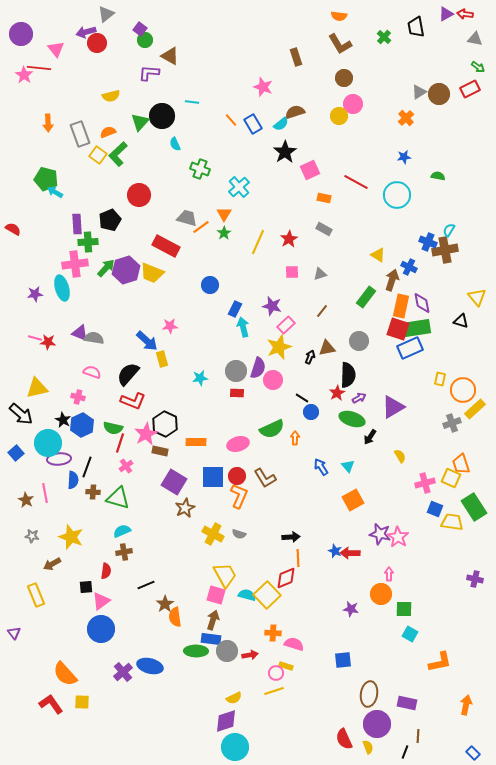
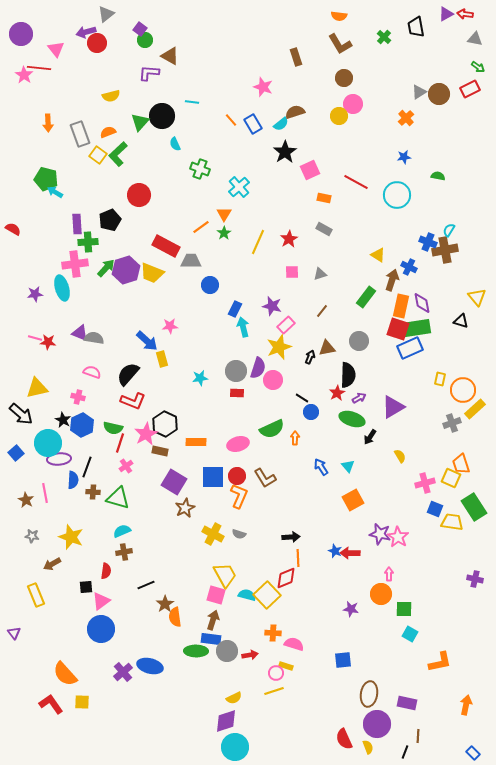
gray trapezoid at (187, 218): moved 4 px right, 43 px down; rotated 15 degrees counterclockwise
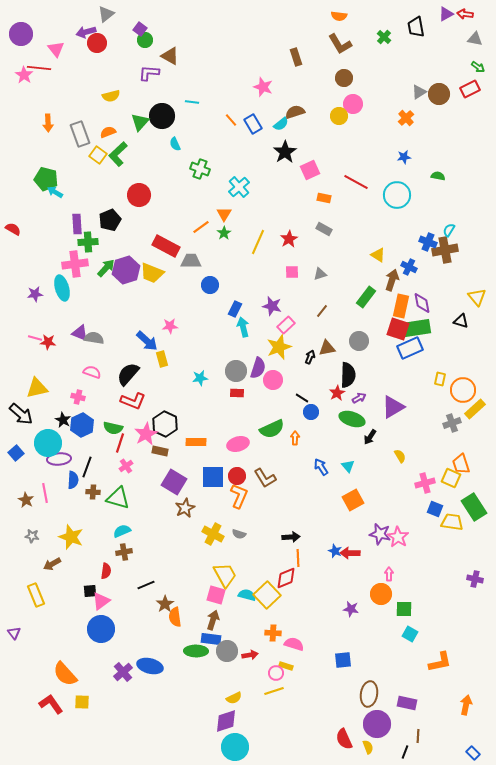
black square at (86, 587): moved 4 px right, 4 px down
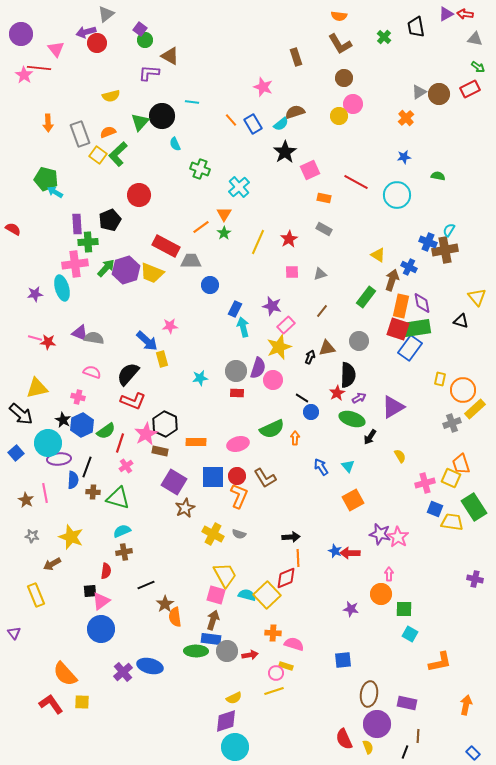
blue rectangle at (410, 348): rotated 30 degrees counterclockwise
green semicircle at (113, 428): moved 7 px left, 3 px down; rotated 48 degrees counterclockwise
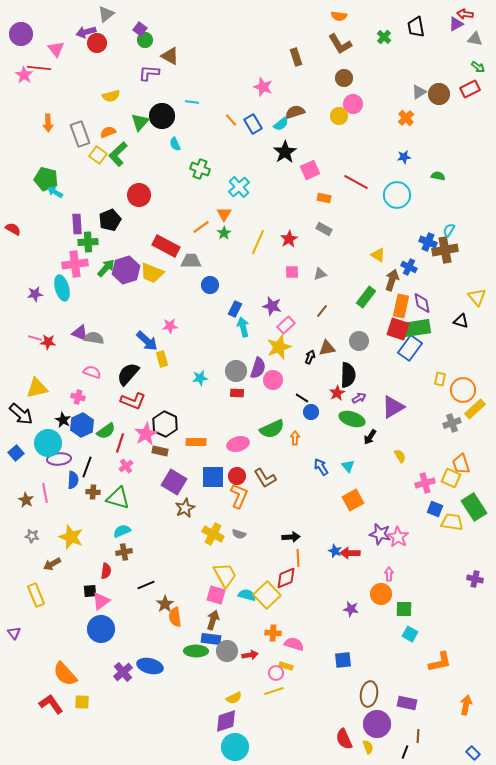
purple triangle at (446, 14): moved 10 px right, 10 px down
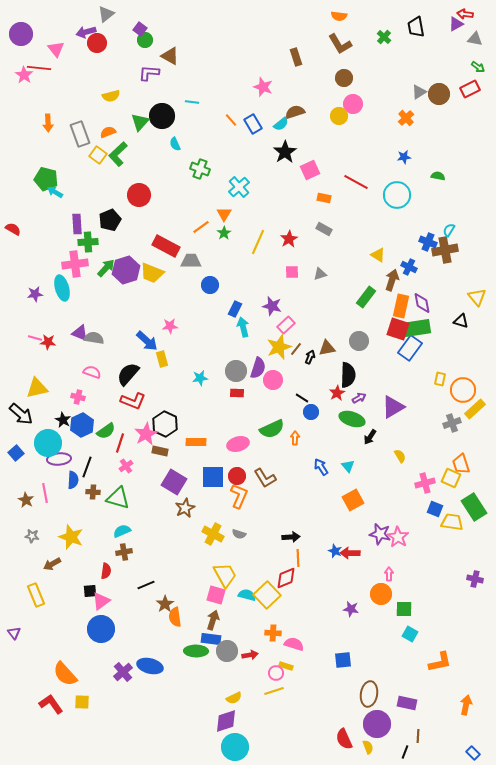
brown line at (322, 311): moved 26 px left, 38 px down
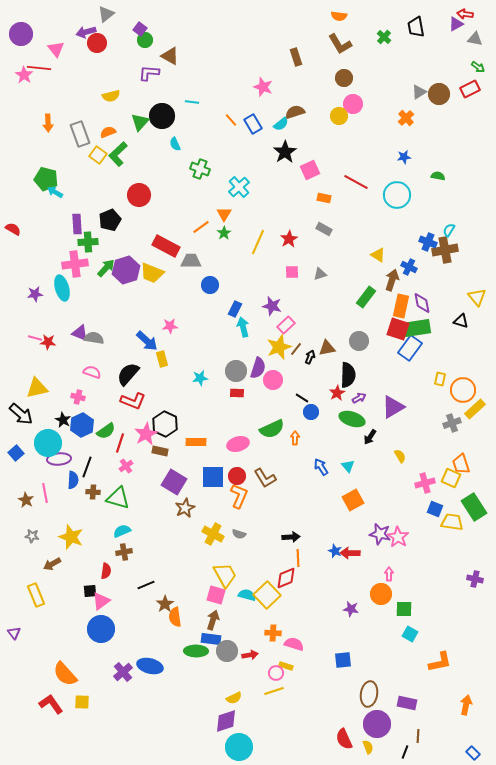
cyan circle at (235, 747): moved 4 px right
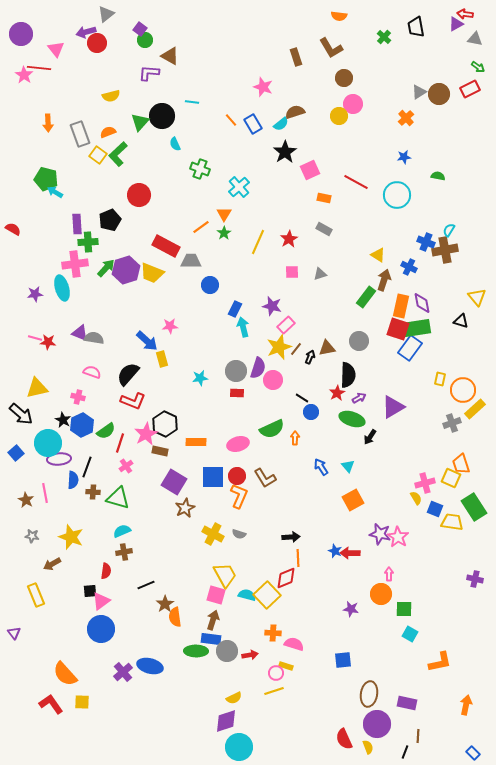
brown L-shape at (340, 44): moved 9 px left, 4 px down
blue cross at (428, 242): moved 2 px left
brown arrow at (392, 280): moved 8 px left
yellow semicircle at (400, 456): moved 16 px right, 42 px down
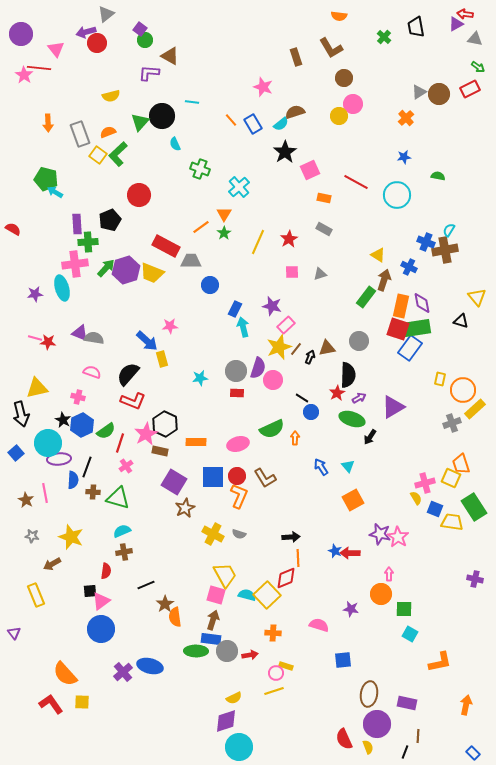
black arrow at (21, 414): rotated 35 degrees clockwise
pink semicircle at (294, 644): moved 25 px right, 19 px up
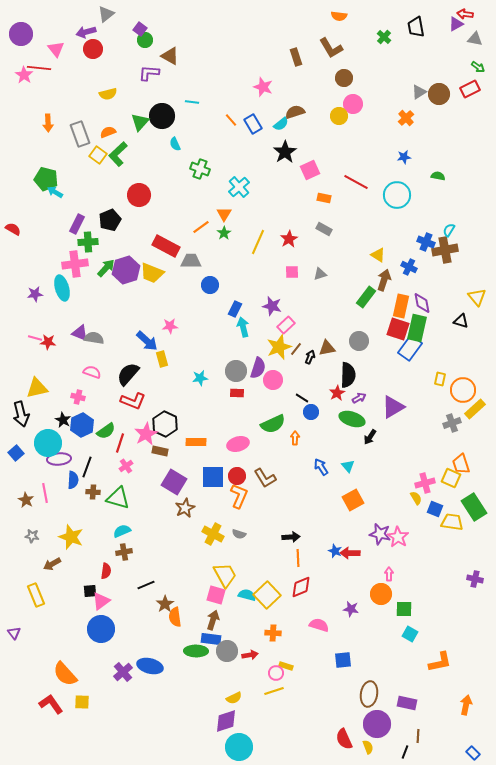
red circle at (97, 43): moved 4 px left, 6 px down
yellow semicircle at (111, 96): moved 3 px left, 2 px up
purple rectangle at (77, 224): rotated 30 degrees clockwise
green rectangle at (417, 328): rotated 68 degrees counterclockwise
green semicircle at (272, 429): moved 1 px right, 5 px up
red diamond at (286, 578): moved 15 px right, 9 px down
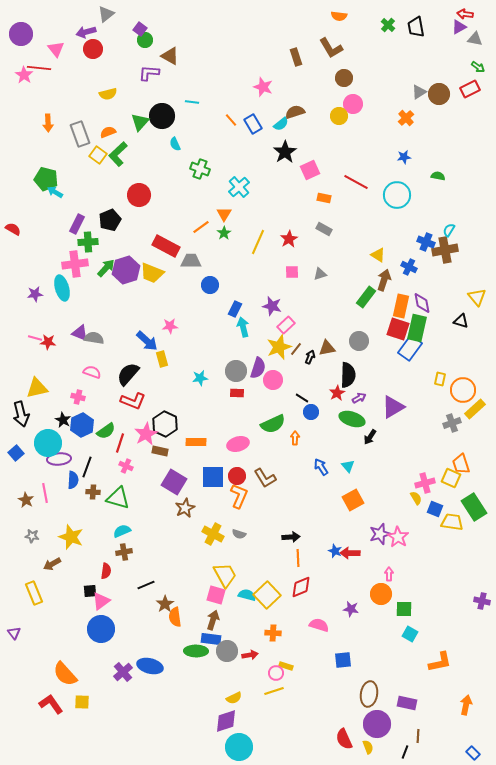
purple triangle at (456, 24): moved 3 px right, 3 px down
green cross at (384, 37): moved 4 px right, 12 px up
pink cross at (126, 466): rotated 32 degrees counterclockwise
purple star at (380, 534): rotated 30 degrees counterclockwise
purple cross at (475, 579): moved 7 px right, 22 px down
yellow rectangle at (36, 595): moved 2 px left, 2 px up
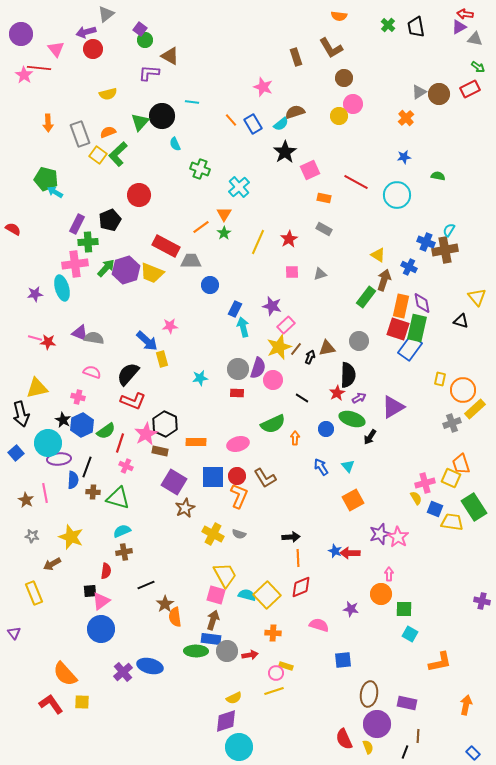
gray circle at (236, 371): moved 2 px right, 2 px up
blue circle at (311, 412): moved 15 px right, 17 px down
